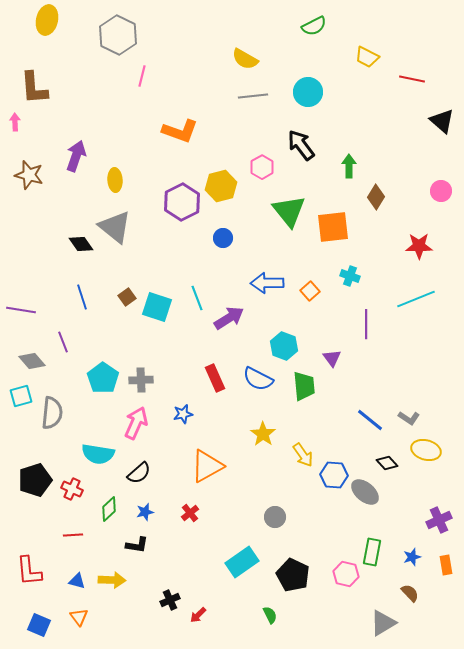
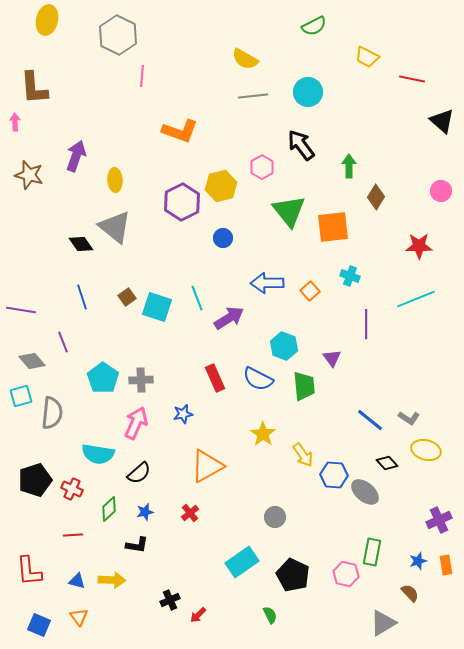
pink line at (142, 76): rotated 10 degrees counterclockwise
blue star at (412, 557): moved 6 px right, 4 px down
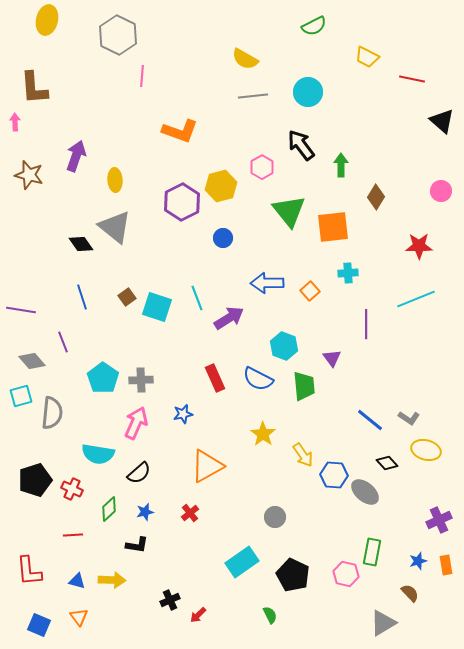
green arrow at (349, 166): moved 8 px left, 1 px up
cyan cross at (350, 276): moved 2 px left, 3 px up; rotated 24 degrees counterclockwise
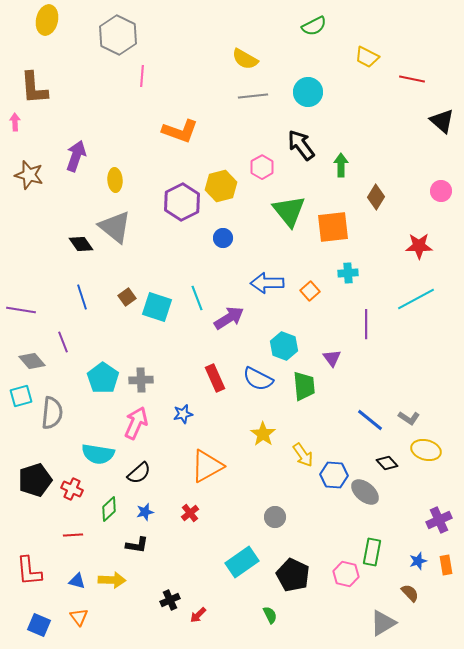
cyan line at (416, 299): rotated 6 degrees counterclockwise
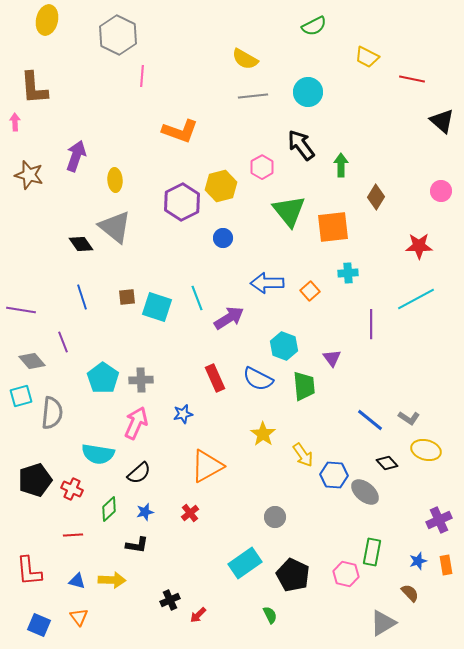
brown square at (127, 297): rotated 30 degrees clockwise
purple line at (366, 324): moved 5 px right
cyan rectangle at (242, 562): moved 3 px right, 1 px down
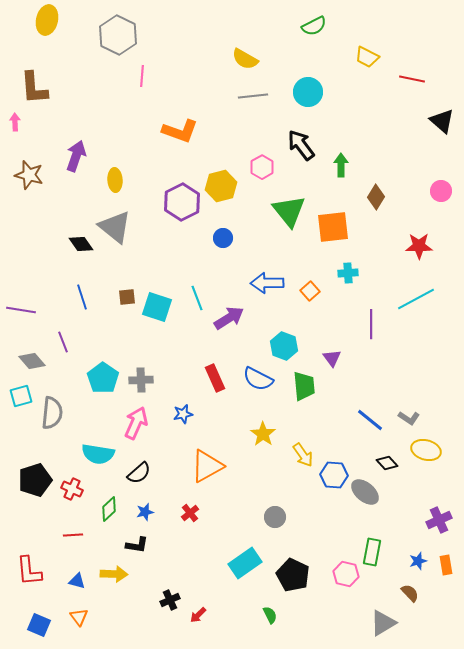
yellow arrow at (112, 580): moved 2 px right, 6 px up
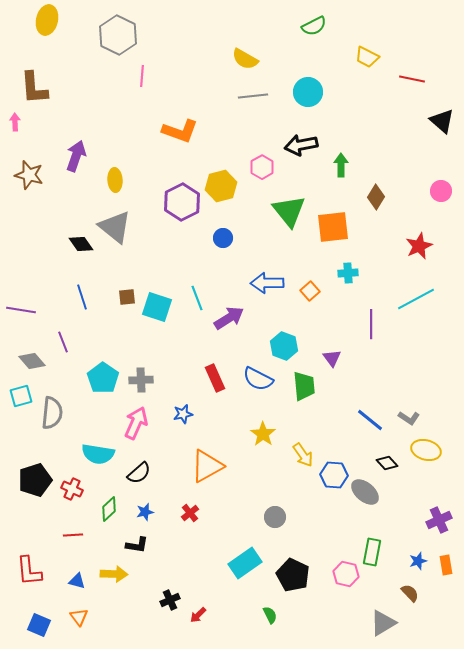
black arrow at (301, 145): rotated 64 degrees counterclockwise
red star at (419, 246): rotated 24 degrees counterclockwise
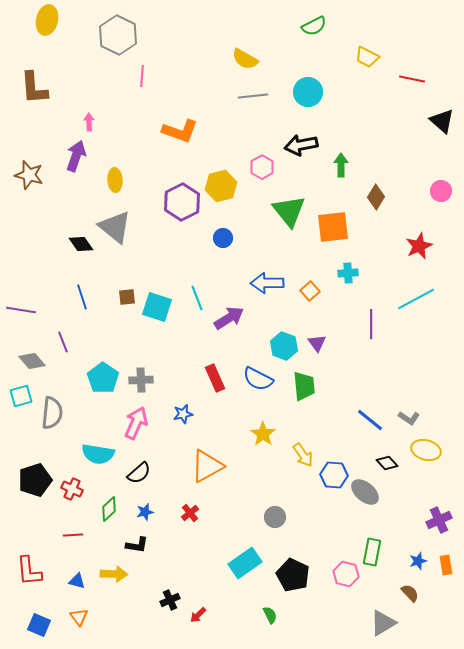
pink arrow at (15, 122): moved 74 px right
purple triangle at (332, 358): moved 15 px left, 15 px up
